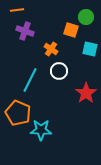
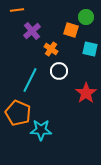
purple cross: moved 7 px right; rotated 30 degrees clockwise
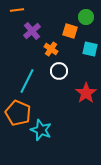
orange square: moved 1 px left, 1 px down
cyan line: moved 3 px left, 1 px down
cyan star: rotated 20 degrees clockwise
